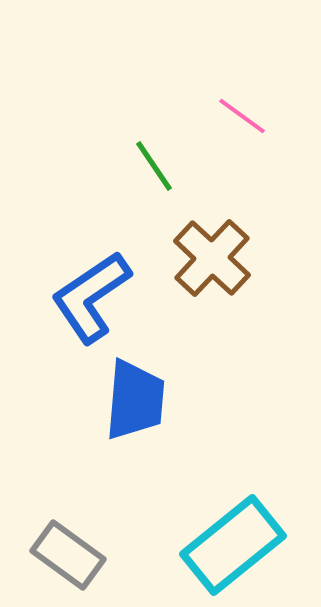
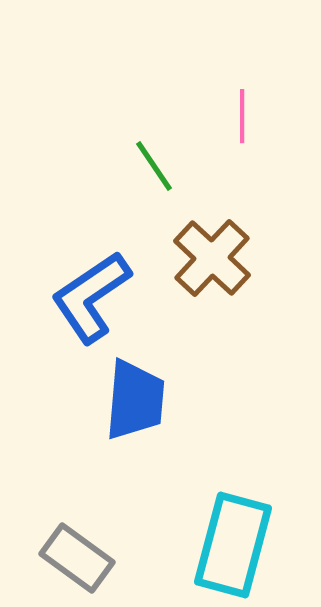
pink line: rotated 54 degrees clockwise
cyan rectangle: rotated 36 degrees counterclockwise
gray rectangle: moved 9 px right, 3 px down
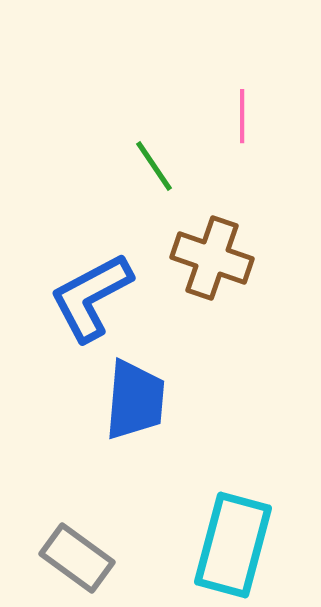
brown cross: rotated 24 degrees counterclockwise
blue L-shape: rotated 6 degrees clockwise
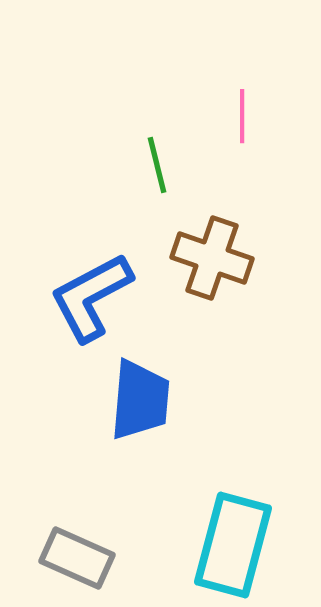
green line: moved 3 px right, 1 px up; rotated 20 degrees clockwise
blue trapezoid: moved 5 px right
gray rectangle: rotated 12 degrees counterclockwise
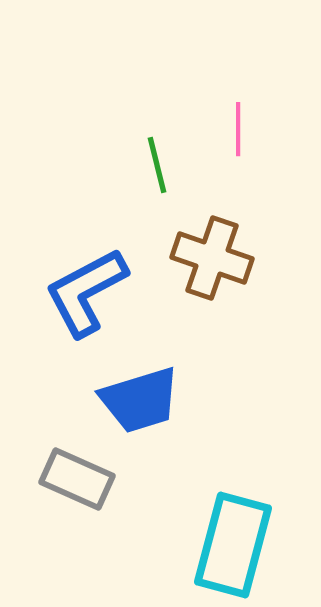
pink line: moved 4 px left, 13 px down
blue L-shape: moved 5 px left, 5 px up
blue trapezoid: rotated 68 degrees clockwise
gray rectangle: moved 79 px up
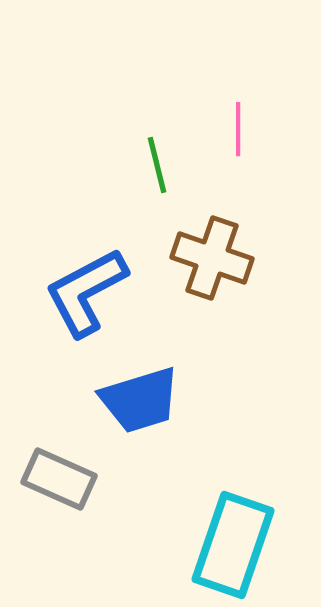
gray rectangle: moved 18 px left
cyan rectangle: rotated 4 degrees clockwise
